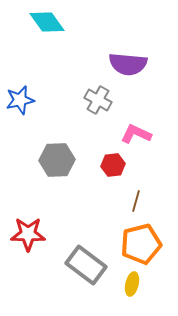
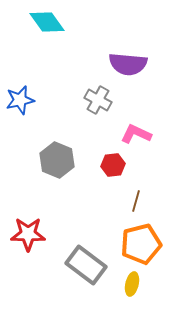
gray hexagon: rotated 24 degrees clockwise
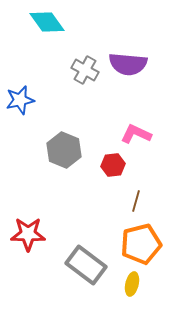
gray cross: moved 13 px left, 30 px up
gray hexagon: moved 7 px right, 10 px up
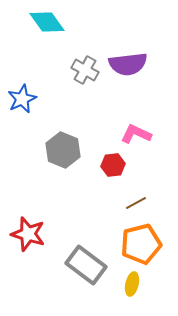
purple semicircle: rotated 12 degrees counterclockwise
blue star: moved 2 px right, 1 px up; rotated 12 degrees counterclockwise
gray hexagon: moved 1 px left
brown line: moved 2 px down; rotated 45 degrees clockwise
red star: rotated 16 degrees clockwise
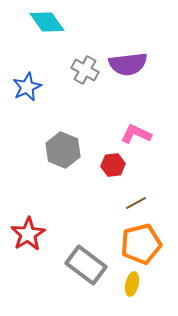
blue star: moved 5 px right, 12 px up
red star: rotated 24 degrees clockwise
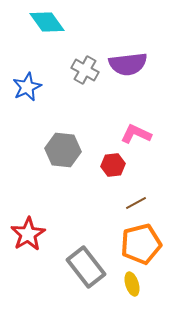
gray hexagon: rotated 16 degrees counterclockwise
gray rectangle: moved 2 px down; rotated 15 degrees clockwise
yellow ellipse: rotated 30 degrees counterclockwise
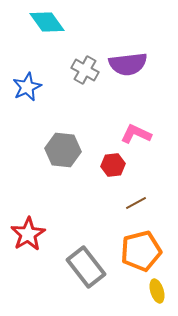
orange pentagon: moved 7 px down
yellow ellipse: moved 25 px right, 7 px down
